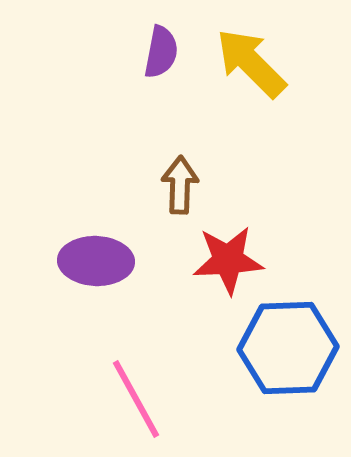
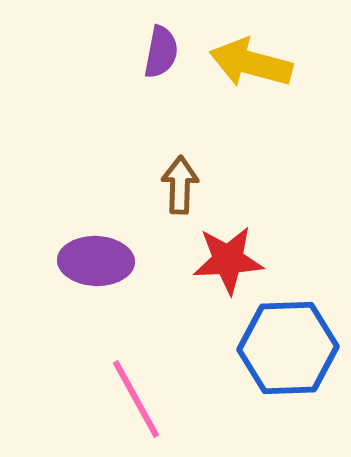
yellow arrow: rotated 30 degrees counterclockwise
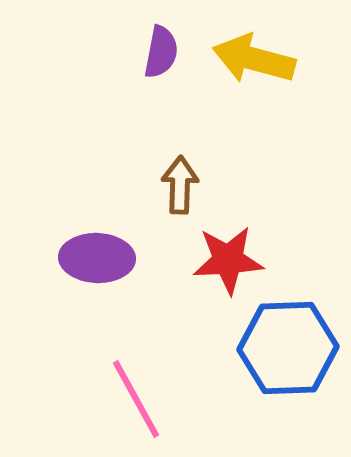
yellow arrow: moved 3 px right, 4 px up
purple ellipse: moved 1 px right, 3 px up
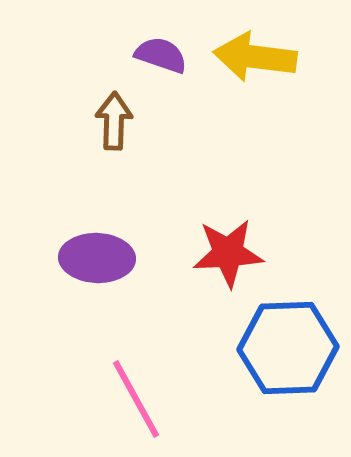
purple semicircle: moved 3 px down; rotated 82 degrees counterclockwise
yellow arrow: moved 1 px right, 2 px up; rotated 8 degrees counterclockwise
brown arrow: moved 66 px left, 64 px up
red star: moved 7 px up
